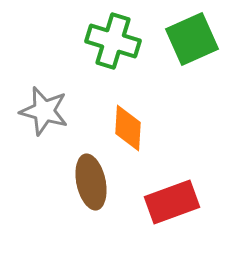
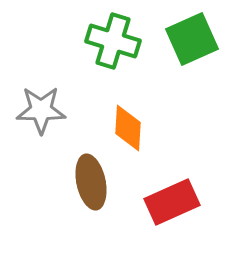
gray star: moved 3 px left, 1 px up; rotated 15 degrees counterclockwise
red rectangle: rotated 4 degrees counterclockwise
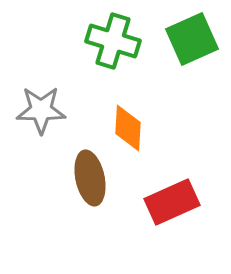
brown ellipse: moved 1 px left, 4 px up
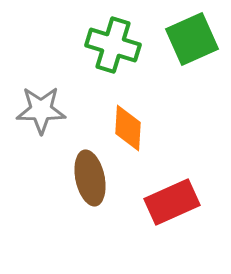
green cross: moved 4 px down
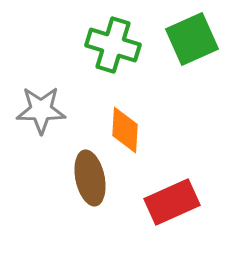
orange diamond: moved 3 px left, 2 px down
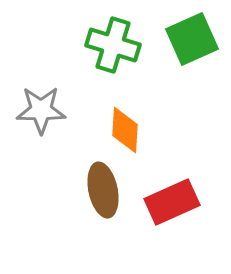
brown ellipse: moved 13 px right, 12 px down
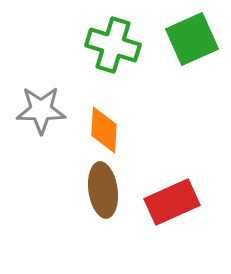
orange diamond: moved 21 px left
brown ellipse: rotated 4 degrees clockwise
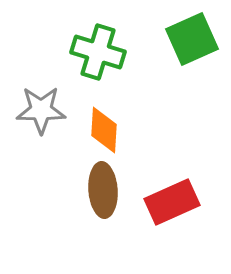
green cross: moved 15 px left, 7 px down
brown ellipse: rotated 4 degrees clockwise
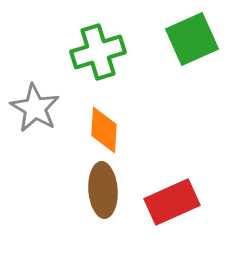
green cross: rotated 34 degrees counterclockwise
gray star: moved 6 px left, 2 px up; rotated 30 degrees clockwise
